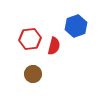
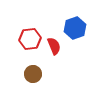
blue hexagon: moved 1 px left, 2 px down
red semicircle: rotated 36 degrees counterclockwise
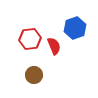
brown circle: moved 1 px right, 1 px down
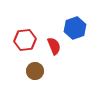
red hexagon: moved 5 px left, 1 px down
brown circle: moved 1 px right, 4 px up
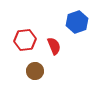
blue hexagon: moved 2 px right, 6 px up
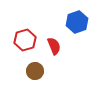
red hexagon: rotated 10 degrees counterclockwise
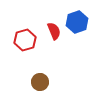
red semicircle: moved 15 px up
brown circle: moved 5 px right, 11 px down
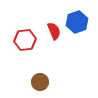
red hexagon: rotated 10 degrees clockwise
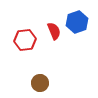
brown circle: moved 1 px down
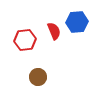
blue hexagon: rotated 15 degrees clockwise
brown circle: moved 2 px left, 6 px up
